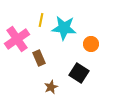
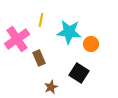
cyan star: moved 5 px right, 4 px down
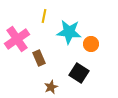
yellow line: moved 3 px right, 4 px up
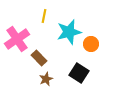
cyan star: rotated 20 degrees counterclockwise
brown rectangle: rotated 21 degrees counterclockwise
brown star: moved 5 px left, 8 px up
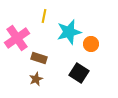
pink cross: moved 1 px up
brown rectangle: rotated 28 degrees counterclockwise
brown star: moved 10 px left
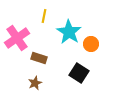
cyan star: rotated 25 degrees counterclockwise
brown star: moved 1 px left, 4 px down
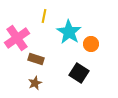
brown rectangle: moved 3 px left, 1 px down
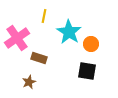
brown rectangle: moved 3 px right, 1 px up
black square: moved 8 px right, 2 px up; rotated 24 degrees counterclockwise
brown star: moved 6 px left, 1 px up
